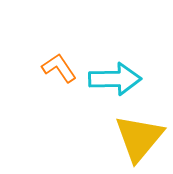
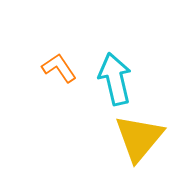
cyan arrow: rotated 102 degrees counterclockwise
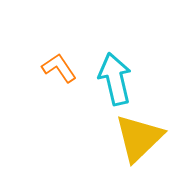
yellow triangle: rotated 6 degrees clockwise
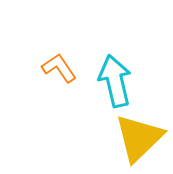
cyan arrow: moved 2 px down
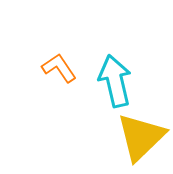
yellow triangle: moved 2 px right, 1 px up
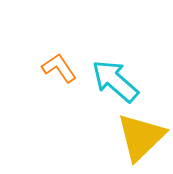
cyan arrow: rotated 36 degrees counterclockwise
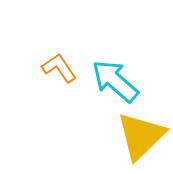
yellow triangle: moved 1 px up
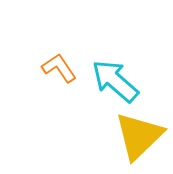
yellow triangle: moved 2 px left
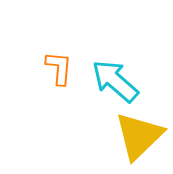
orange L-shape: rotated 39 degrees clockwise
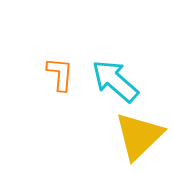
orange L-shape: moved 1 px right, 6 px down
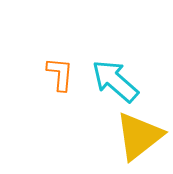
yellow triangle: rotated 6 degrees clockwise
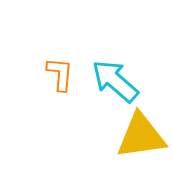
yellow triangle: moved 2 px right; rotated 30 degrees clockwise
